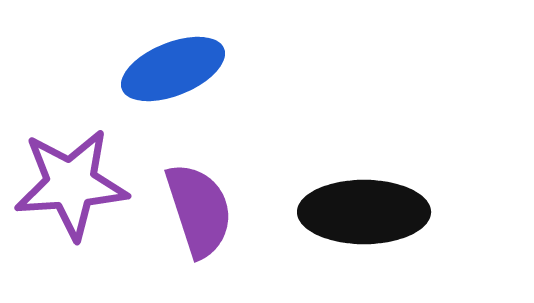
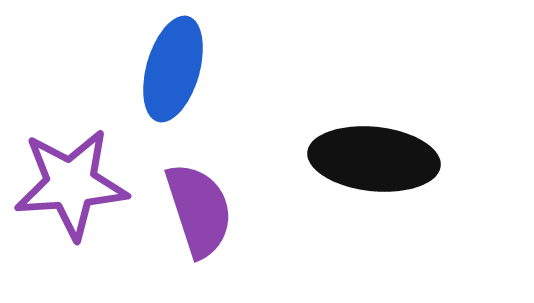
blue ellipse: rotated 52 degrees counterclockwise
black ellipse: moved 10 px right, 53 px up; rotated 6 degrees clockwise
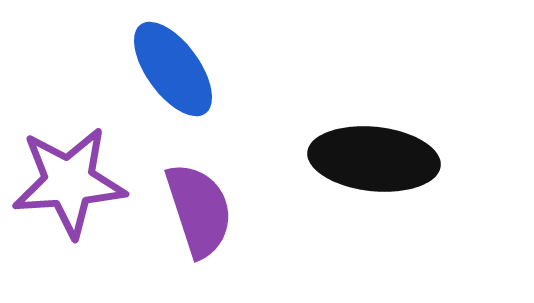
blue ellipse: rotated 52 degrees counterclockwise
purple star: moved 2 px left, 2 px up
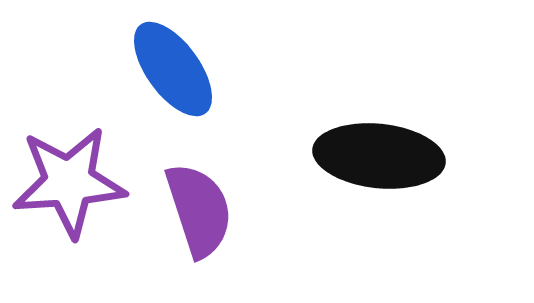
black ellipse: moved 5 px right, 3 px up
